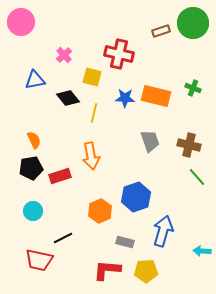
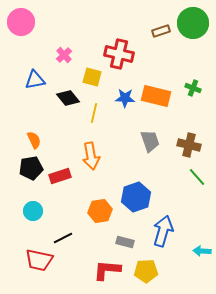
orange hexagon: rotated 15 degrees clockwise
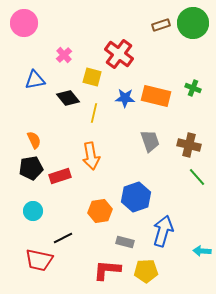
pink circle: moved 3 px right, 1 px down
brown rectangle: moved 6 px up
red cross: rotated 24 degrees clockwise
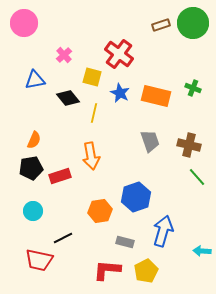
blue star: moved 5 px left, 5 px up; rotated 24 degrees clockwise
orange semicircle: rotated 48 degrees clockwise
yellow pentagon: rotated 25 degrees counterclockwise
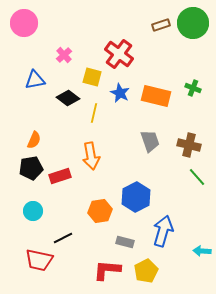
black diamond: rotated 15 degrees counterclockwise
blue hexagon: rotated 8 degrees counterclockwise
